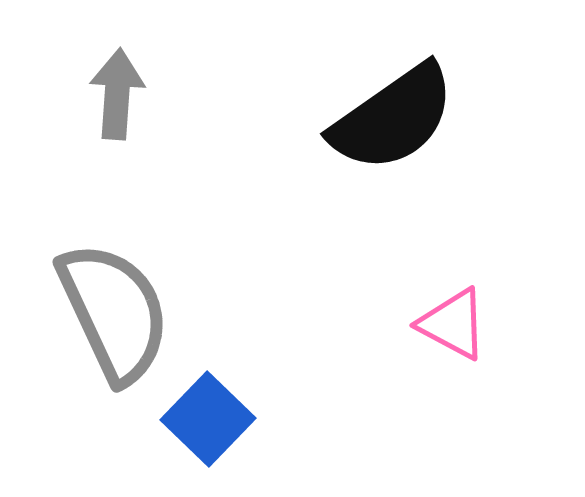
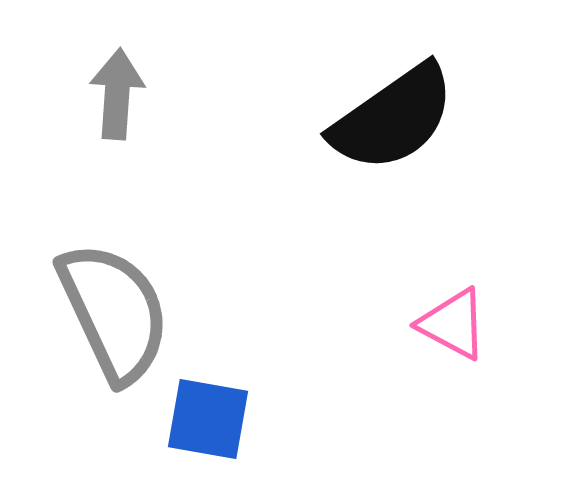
blue square: rotated 34 degrees counterclockwise
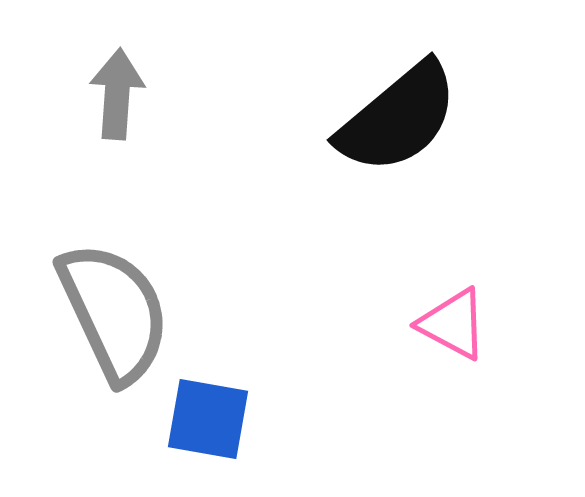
black semicircle: moved 5 px right; rotated 5 degrees counterclockwise
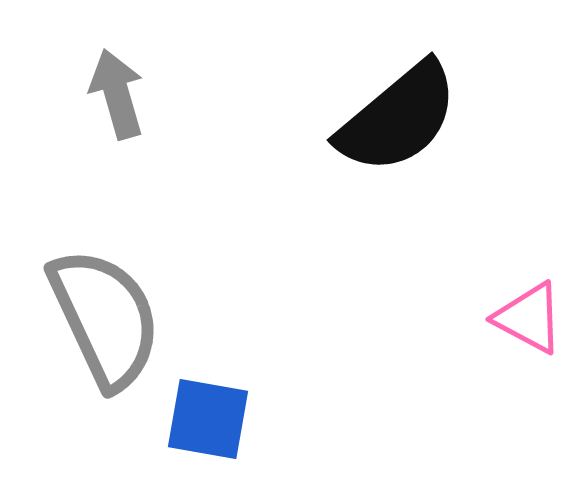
gray arrow: rotated 20 degrees counterclockwise
gray semicircle: moved 9 px left, 6 px down
pink triangle: moved 76 px right, 6 px up
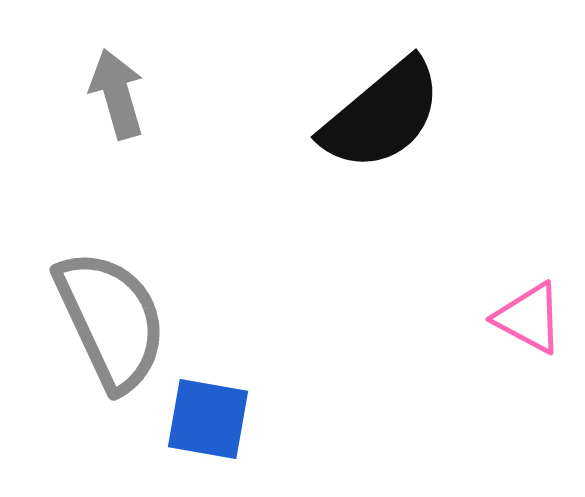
black semicircle: moved 16 px left, 3 px up
gray semicircle: moved 6 px right, 2 px down
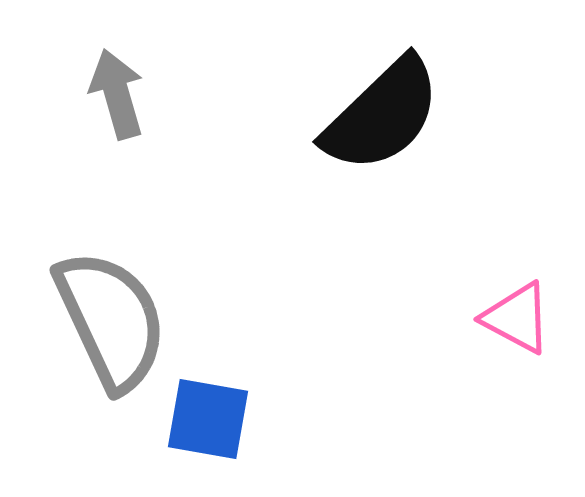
black semicircle: rotated 4 degrees counterclockwise
pink triangle: moved 12 px left
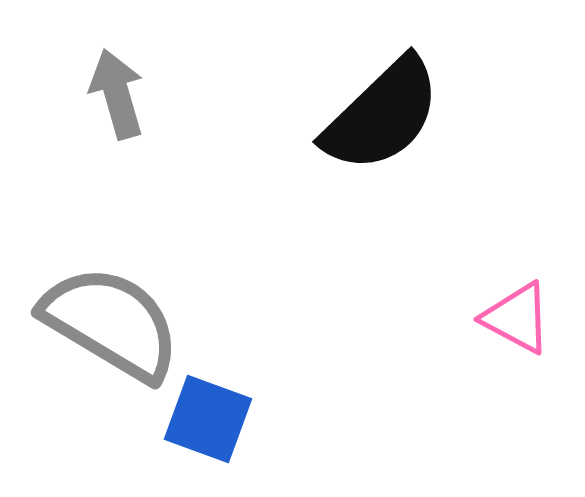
gray semicircle: moved 3 px down; rotated 34 degrees counterclockwise
blue square: rotated 10 degrees clockwise
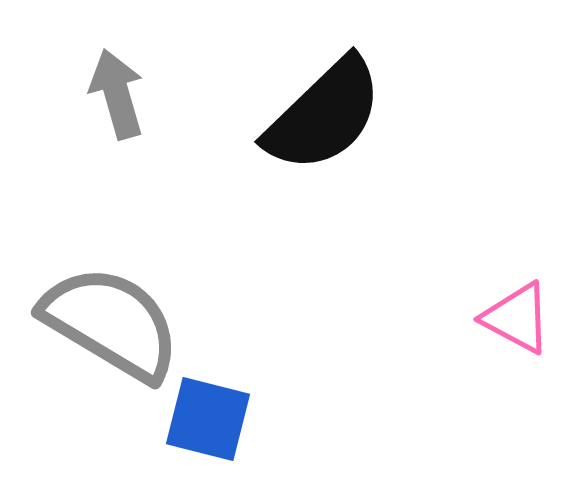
black semicircle: moved 58 px left
blue square: rotated 6 degrees counterclockwise
